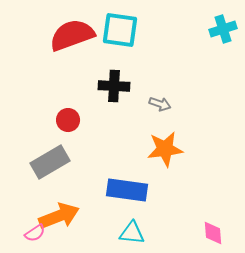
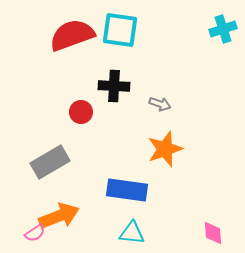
red circle: moved 13 px right, 8 px up
orange star: rotated 12 degrees counterclockwise
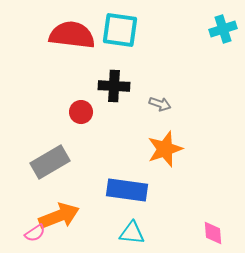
red semicircle: rotated 27 degrees clockwise
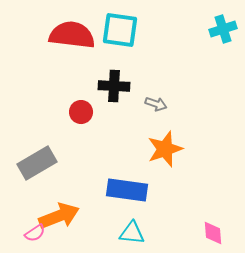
gray arrow: moved 4 px left
gray rectangle: moved 13 px left, 1 px down
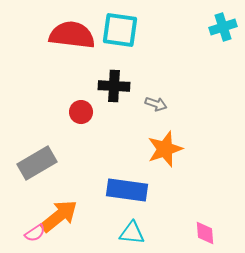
cyan cross: moved 2 px up
orange arrow: rotated 18 degrees counterclockwise
pink diamond: moved 8 px left
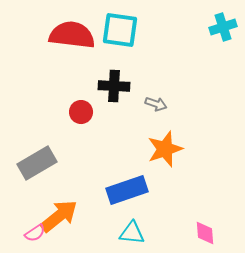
blue rectangle: rotated 27 degrees counterclockwise
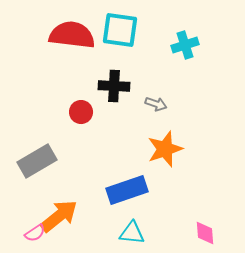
cyan cross: moved 38 px left, 18 px down
gray rectangle: moved 2 px up
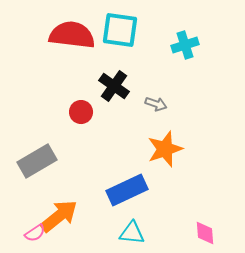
black cross: rotated 32 degrees clockwise
blue rectangle: rotated 6 degrees counterclockwise
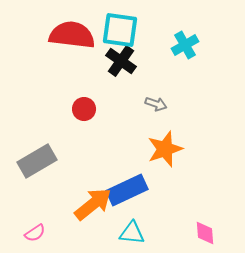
cyan cross: rotated 12 degrees counterclockwise
black cross: moved 7 px right, 25 px up
red circle: moved 3 px right, 3 px up
orange arrow: moved 34 px right, 12 px up
